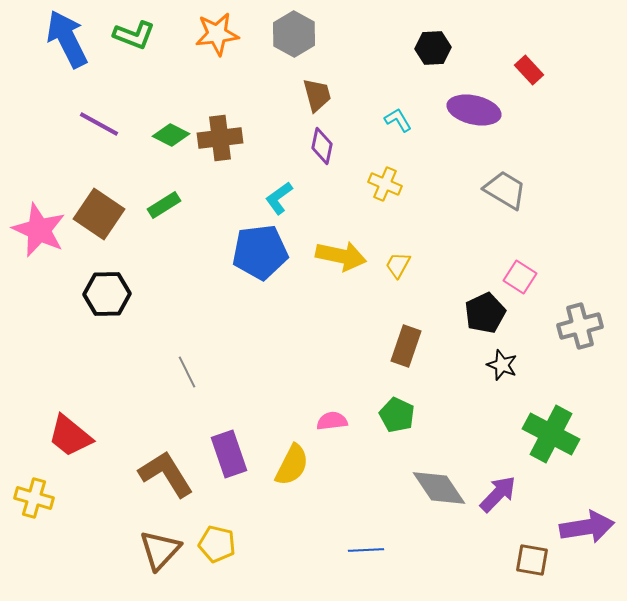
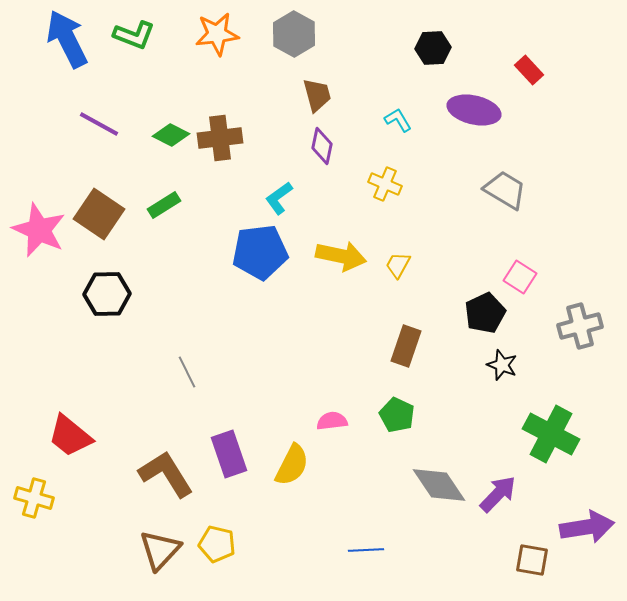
gray diamond at (439, 488): moved 3 px up
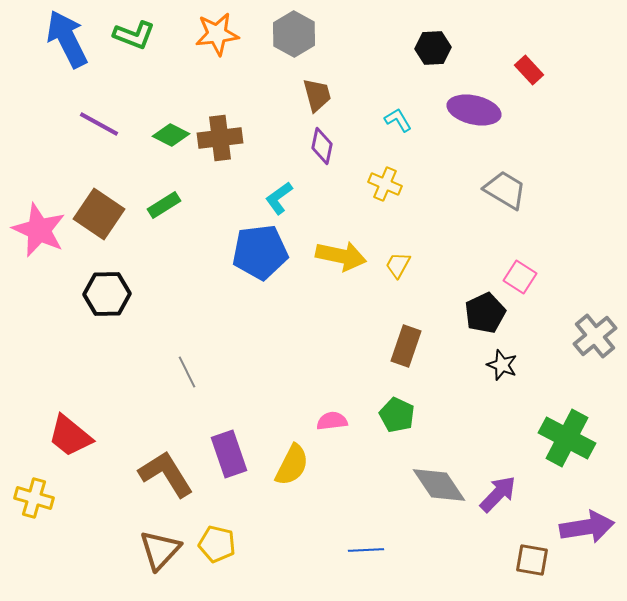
gray cross at (580, 326): moved 15 px right, 10 px down; rotated 24 degrees counterclockwise
green cross at (551, 434): moved 16 px right, 4 px down
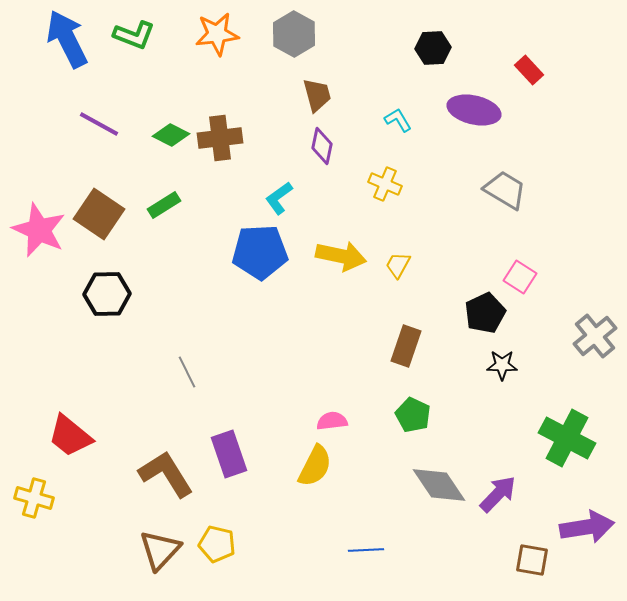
blue pentagon at (260, 252): rotated 4 degrees clockwise
black star at (502, 365): rotated 20 degrees counterclockwise
green pentagon at (397, 415): moved 16 px right
yellow semicircle at (292, 465): moved 23 px right, 1 px down
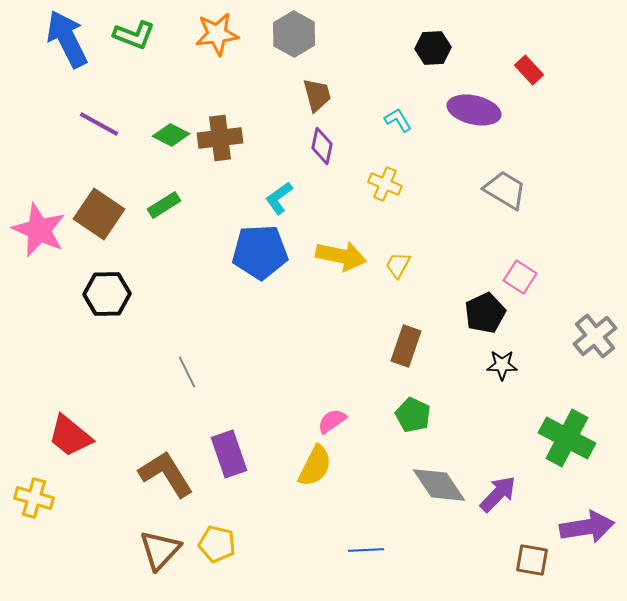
pink semicircle at (332, 421): rotated 28 degrees counterclockwise
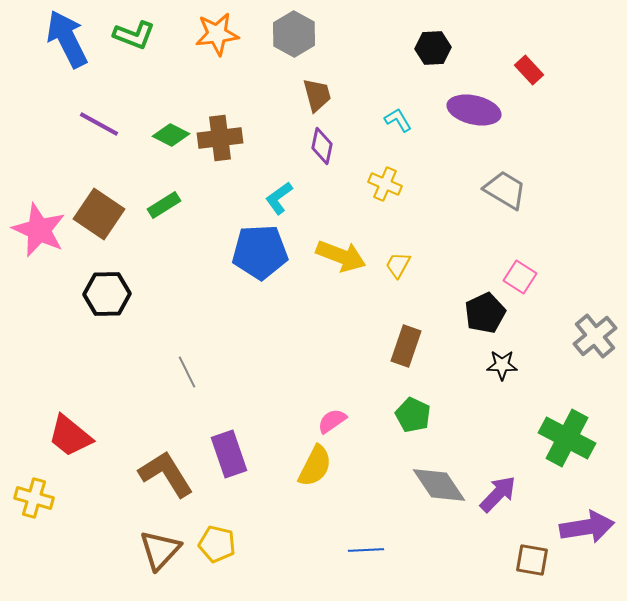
yellow arrow at (341, 256): rotated 9 degrees clockwise
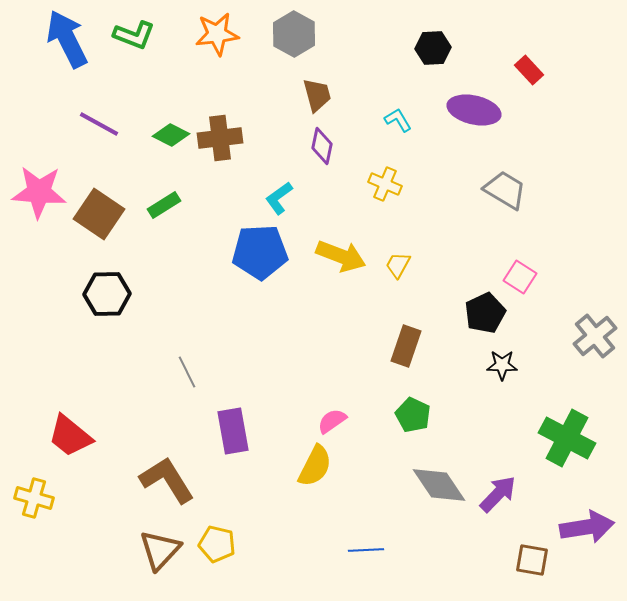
pink star at (39, 230): moved 38 px up; rotated 20 degrees counterclockwise
purple rectangle at (229, 454): moved 4 px right, 23 px up; rotated 9 degrees clockwise
brown L-shape at (166, 474): moved 1 px right, 6 px down
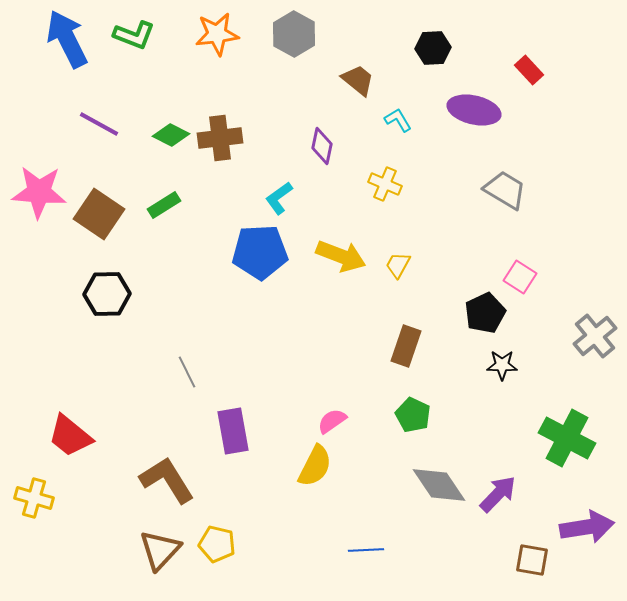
brown trapezoid at (317, 95): moved 41 px right, 15 px up; rotated 36 degrees counterclockwise
